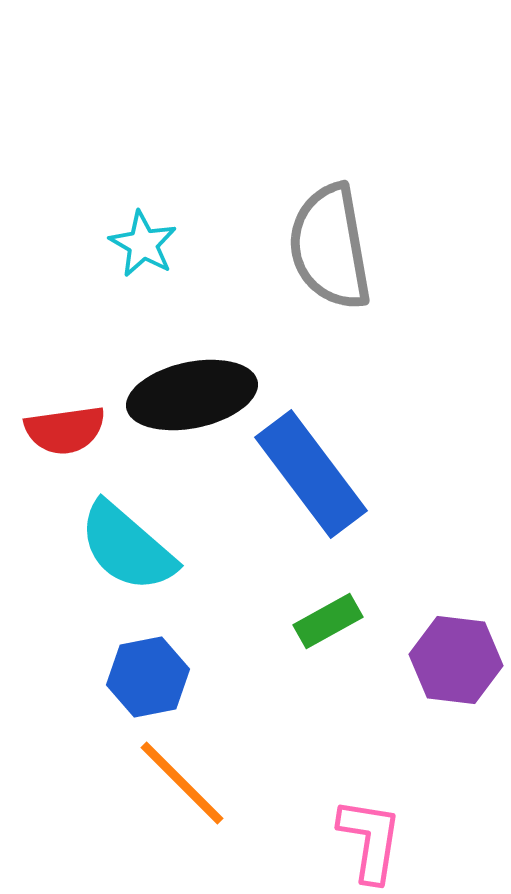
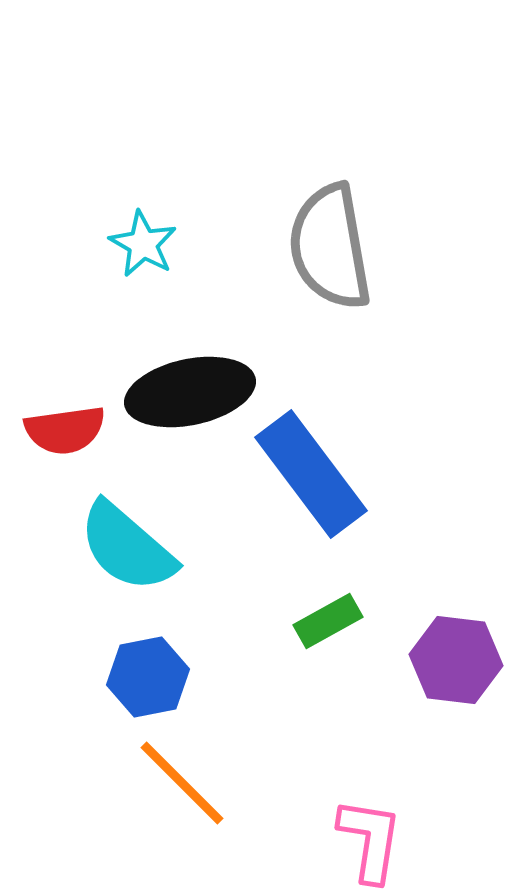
black ellipse: moved 2 px left, 3 px up
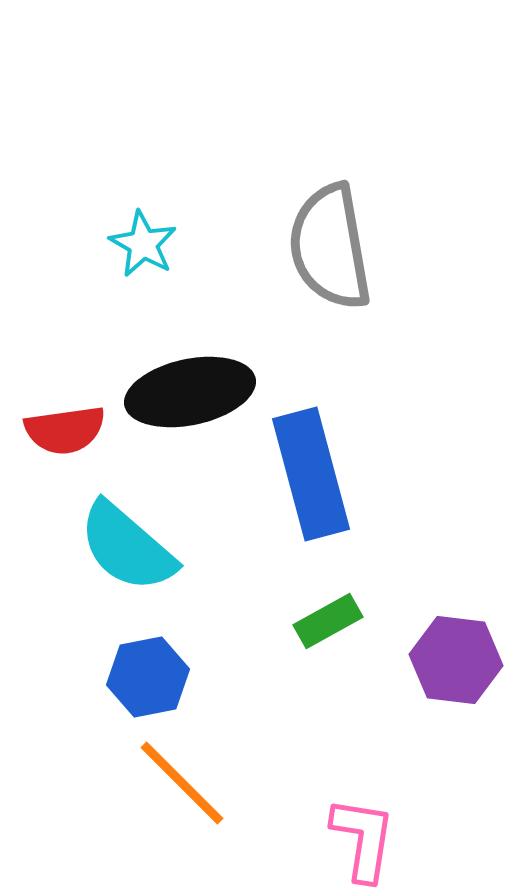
blue rectangle: rotated 22 degrees clockwise
pink L-shape: moved 7 px left, 1 px up
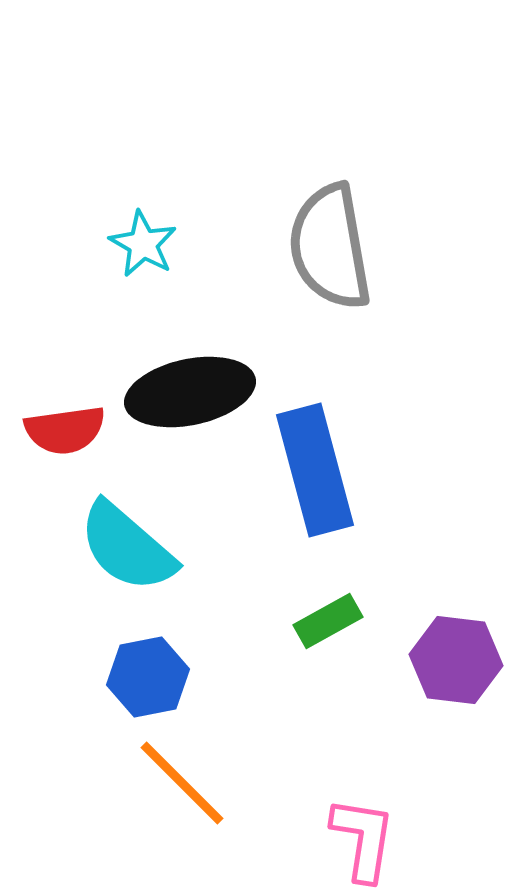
blue rectangle: moved 4 px right, 4 px up
